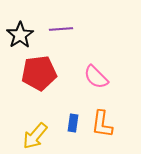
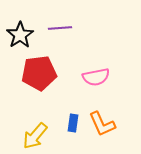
purple line: moved 1 px left, 1 px up
pink semicircle: rotated 56 degrees counterclockwise
orange L-shape: rotated 32 degrees counterclockwise
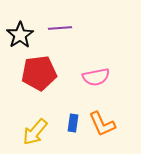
yellow arrow: moved 4 px up
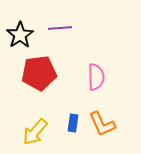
pink semicircle: rotated 80 degrees counterclockwise
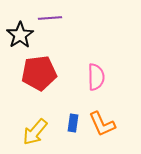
purple line: moved 10 px left, 10 px up
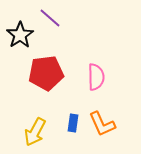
purple line: rotated 45 degrees clockwise
red pentagon: moved 7 px right
yellow arrow: rotated 12 degrees counterclockwise
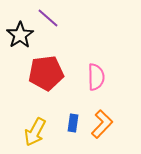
purple line: moved 2 px left
orange L-shape: rotated 112 degrees counterclockwise
